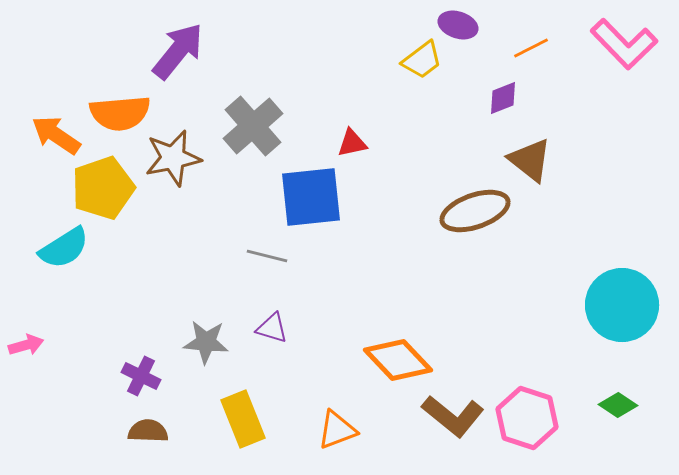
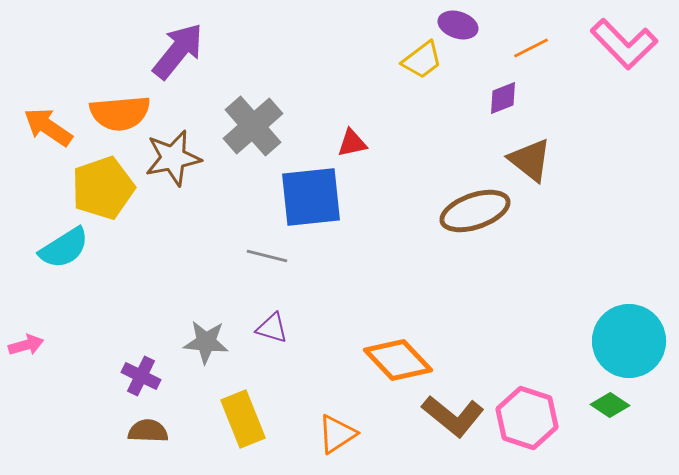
orange arrow: moved 8 px left, 8 px up
cyan circle: moved 7 px right, 36 px down
green diamond: moved 8 px left
orange triangle: moved 4 px down; rotated 12 degrees counterclockwise
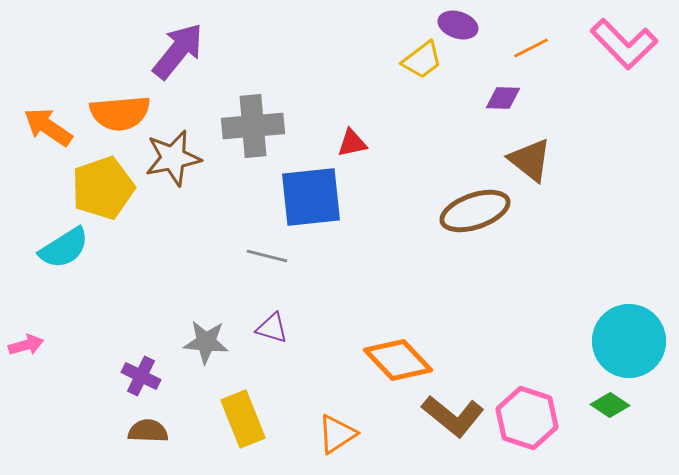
purple diamond: rotated 24 degrees clockwise
gray cross: rotated 36 degrees clockwise
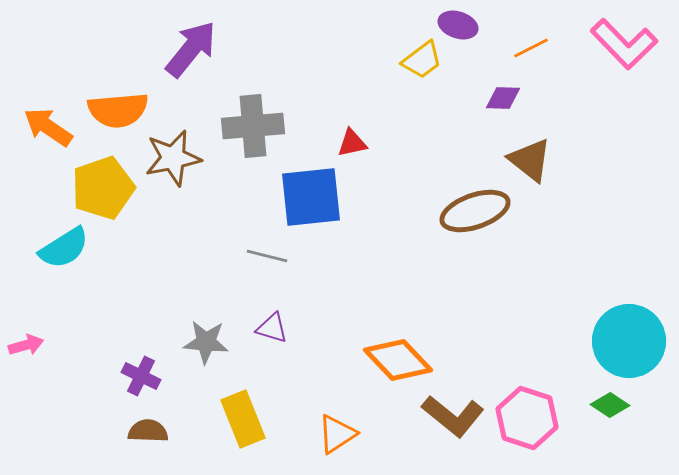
purple arrow: moved 13 px right, 2 px up
orange semicircle: moved 2 px left, 3 px up
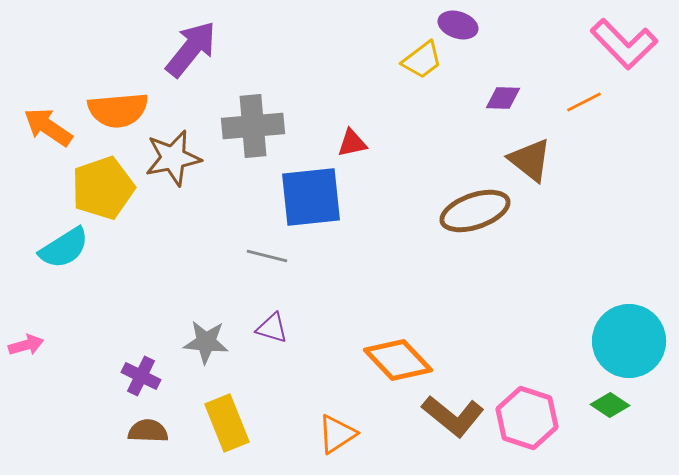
orange line: moved 53 px right, 54 px down
yellow rectangle: moved 16 px left, 4 px down
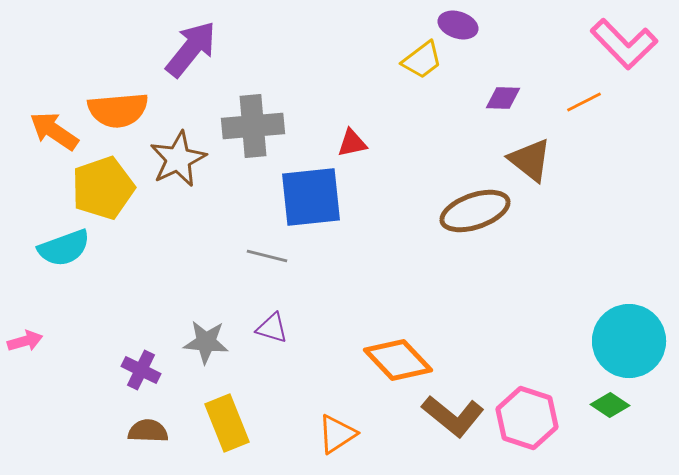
orange arrow: moved 6 px right, 4 px down
brown star: moved 5 px right, 1 px down; rotated 14 degrees counterclockwise
cyan semicircle: rotated 12 degrees clockwise
pink arrow: moved 1 px left, 4 px up
purple cross: moved 6 px up
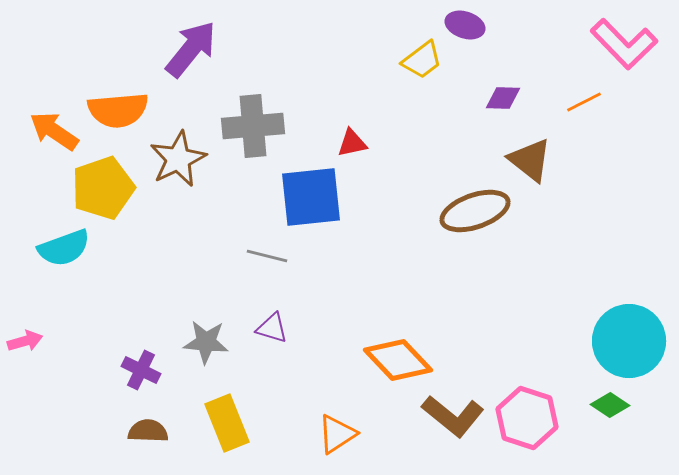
purple ellipse: moved 7 px right
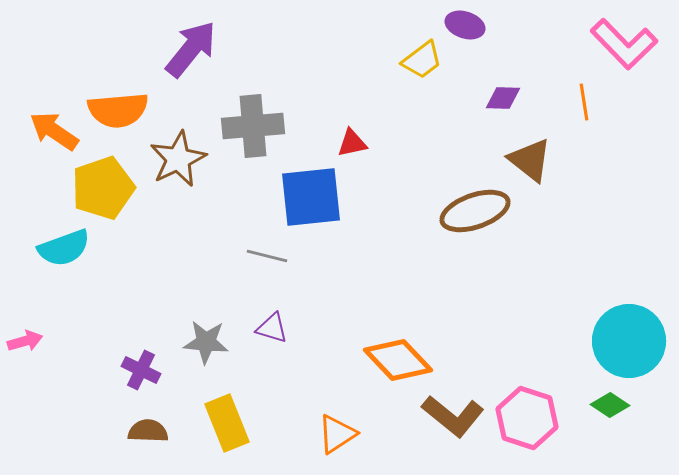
orange line: rotated 72 degrees counterclockwise
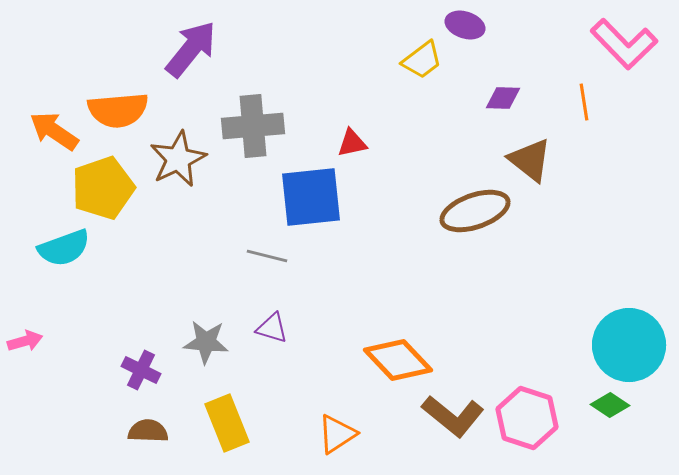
cyan circle: moved 4 px down
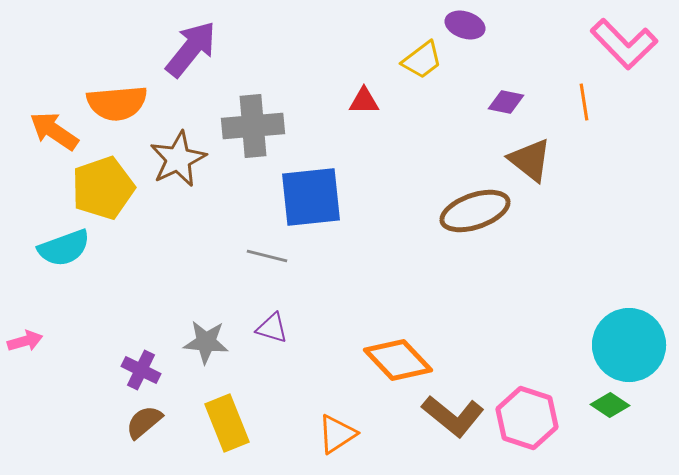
purple diamond: moved 3 px right, 4 px down; rotated 9 degrees clockwise
orange semicircle: moved 1 px left, 7 px up
red triangle: moved 12 px right, 42 px up; rotated 12 degrees clockwise
brown semicircle: moved 4 px left, 9 px up; rotated 42 degrees counterclockwise
